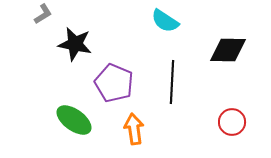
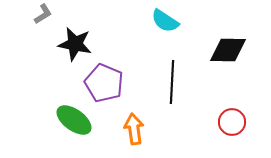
purple pentagon: moved 10 px left
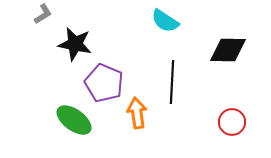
orange arrow: moved 3 px right, 16 px up
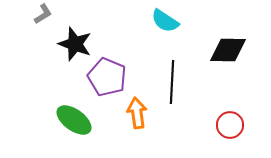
black star: rotated 8 degrees clockwise
purple pentagon: moved 3 px right, 6 px up
red circle: moved 2 px left, 3 px down
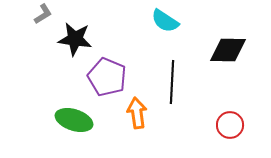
black star: moved 5 px up; rotated 12 degrees counterclockwise
green ellipse: rotated 18 degrees counterclockwise
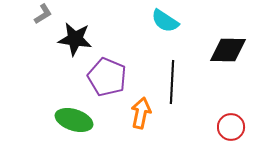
orange arrow: moved 4 px right; rotated 20 degrees clockwise
red circle: moved 1 px right, 2 px down
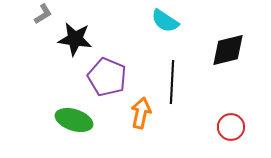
black diamond: rotated 15 degrees counterclockwise
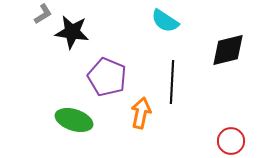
black star: moved 3 px left, 7 px up
red circle: moved 14 px down
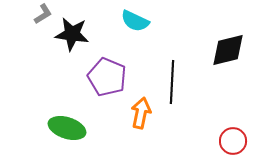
cyan semicircle: moved 30 px left; rotated 8 degrees counterclockwise
black star: moved 2 px down
green ellipse: moved 7 px left, 8 px down
red circle: moved 2 px right
